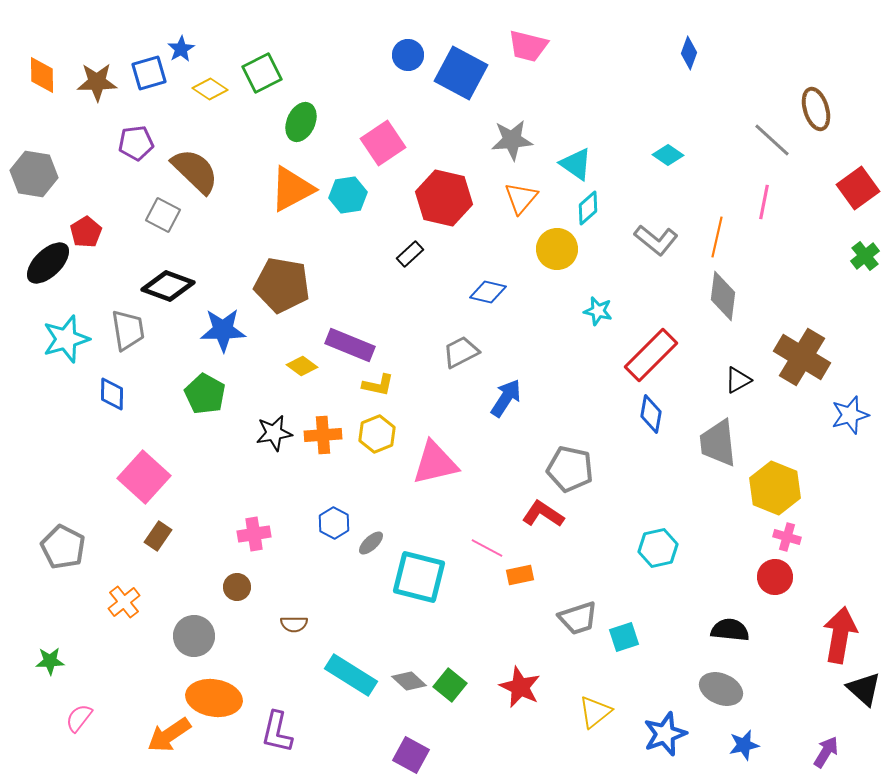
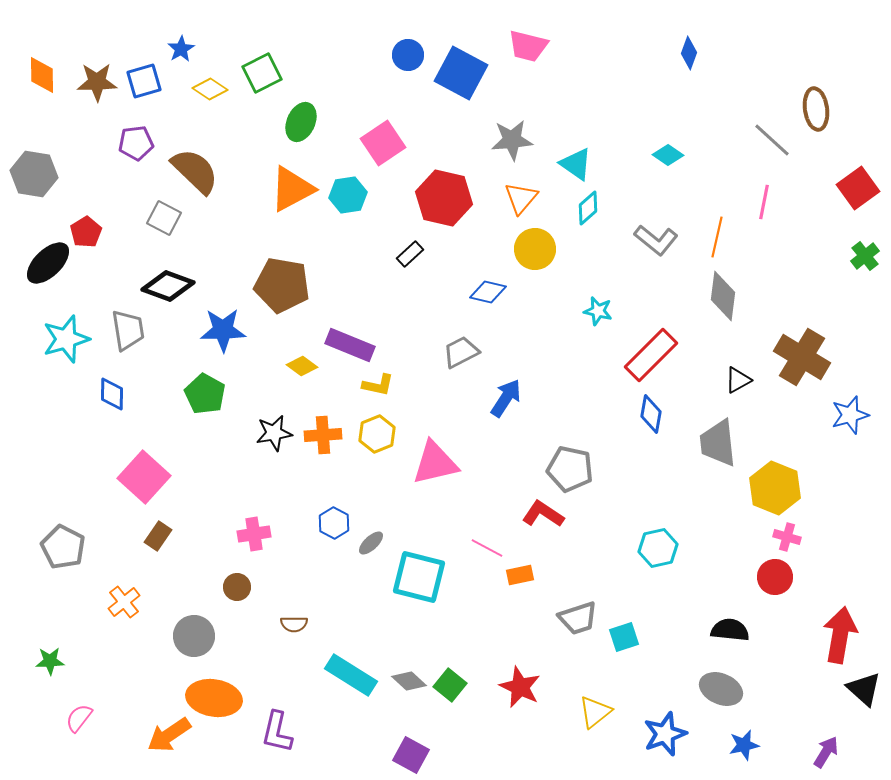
blue square at (149, 73): moved 5 px left, 8 px down
brown ellipse at (816, 109): rotated 9 degrees clockwise
gray square at (163, 215): moved 1 px right, 3 px down
yellow circle at (557, 249): moved 22 px left
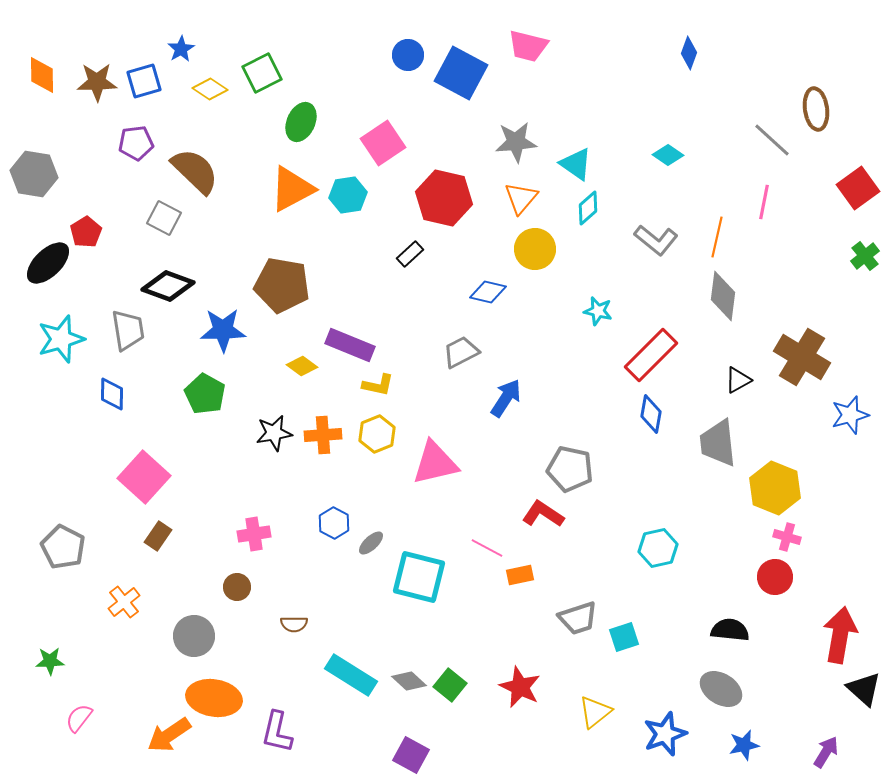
gray star at (512, 140): moved 4 px right, 2 px down
cyan star at (66, 339): moved 5 px left
gray ellipse at (721, 689): rotated 9 degrees clockwise
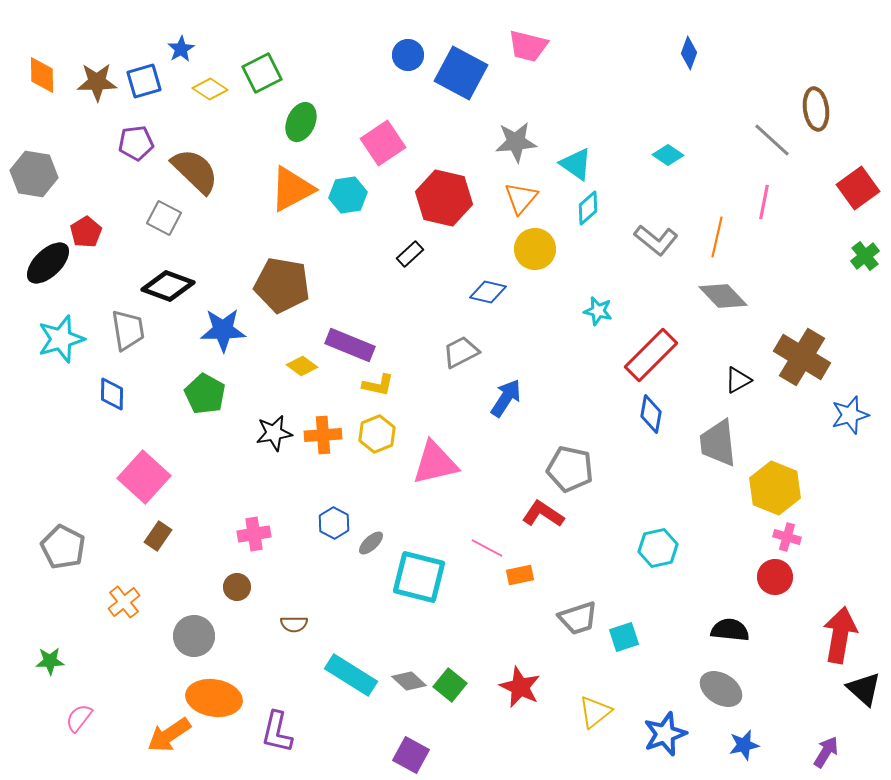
gray diamond at (723, 296): rotated 51 degrees counterclockwise
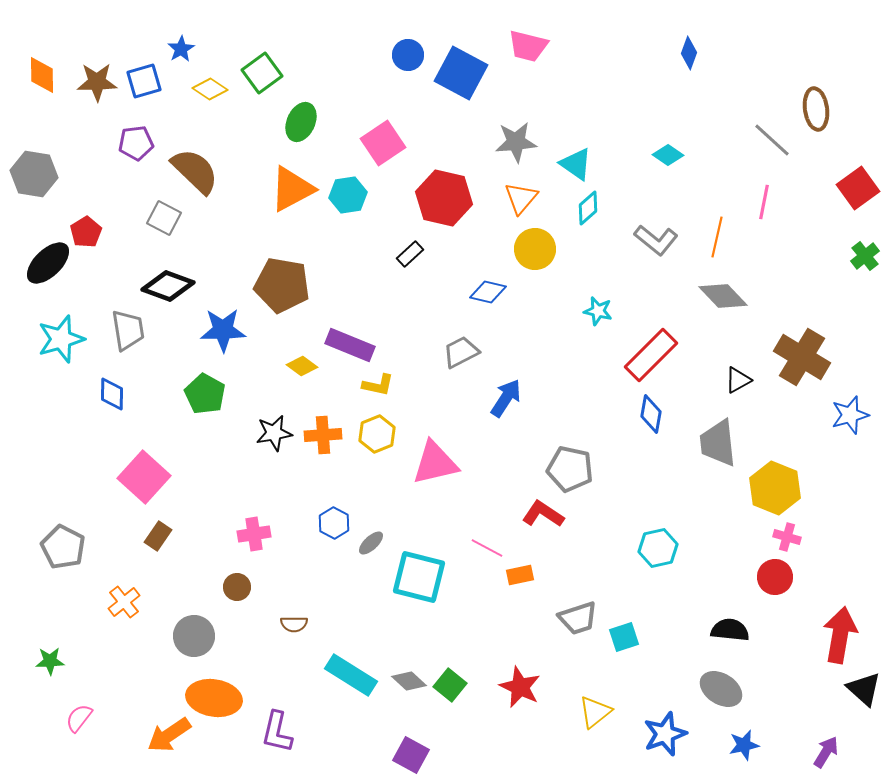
green square at (262, 73): rotated 9 degrees counterclockwise
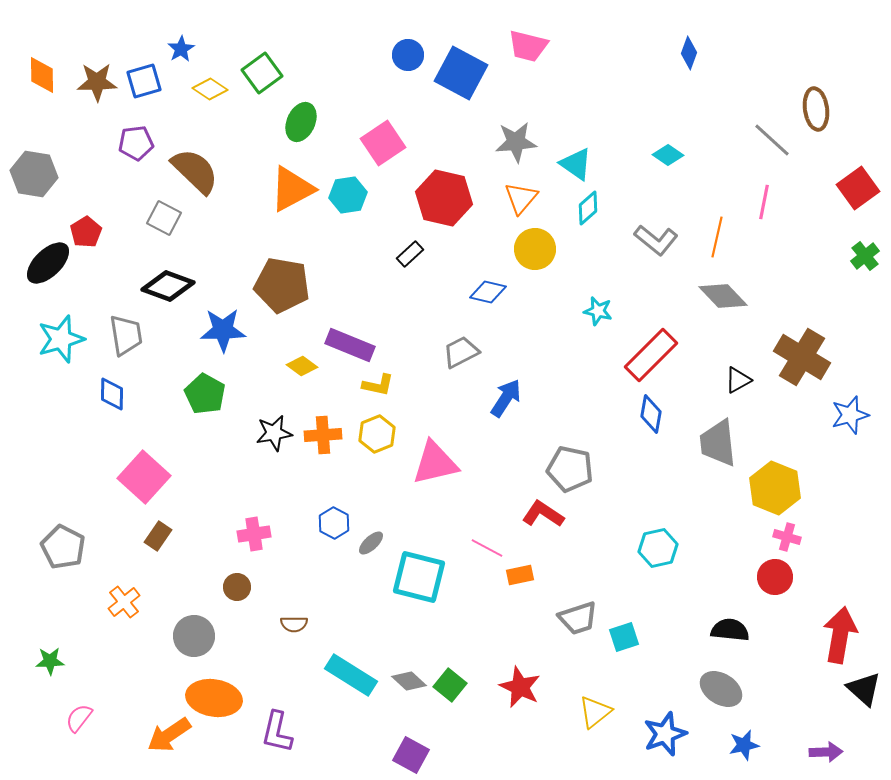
gray trapezoid at (128, 330): moved 2 px left, 5 px down
purple arrow at (826, 752): rotated 56 degrees clockwise
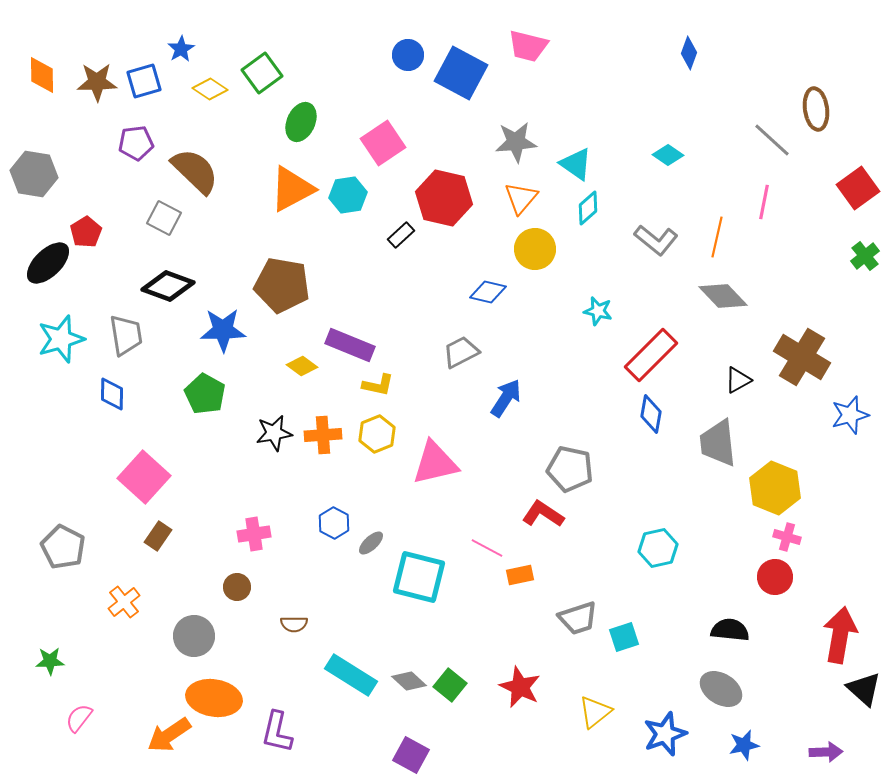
black rectangle at (410, 254): moved 9 px left, 19 px up
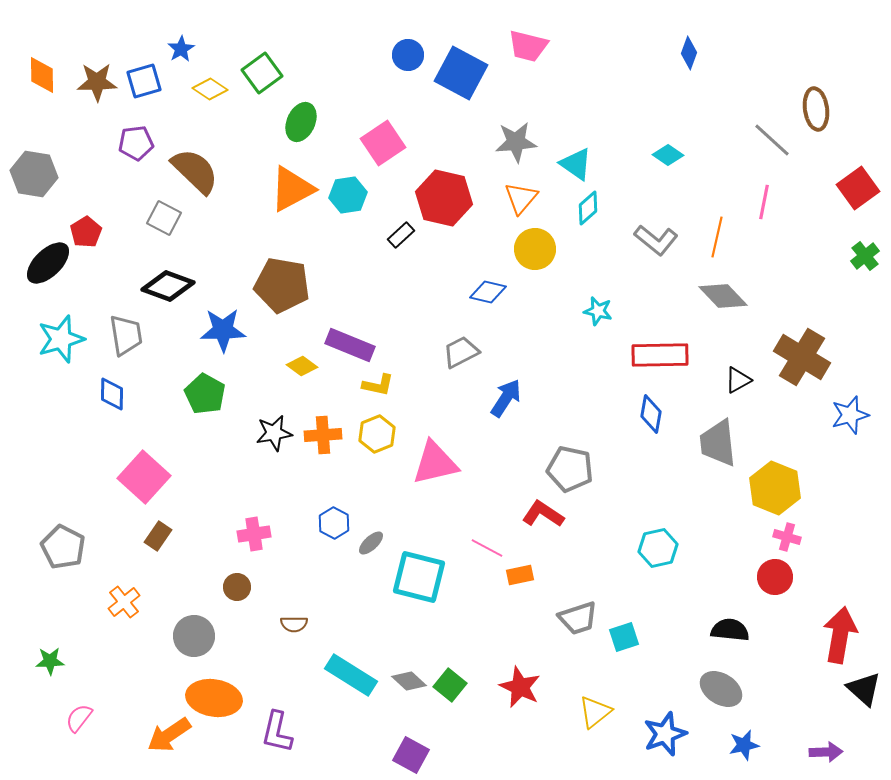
red rectangle at (651, 355): moved 9 px right; rotated 44 degrees clockwise
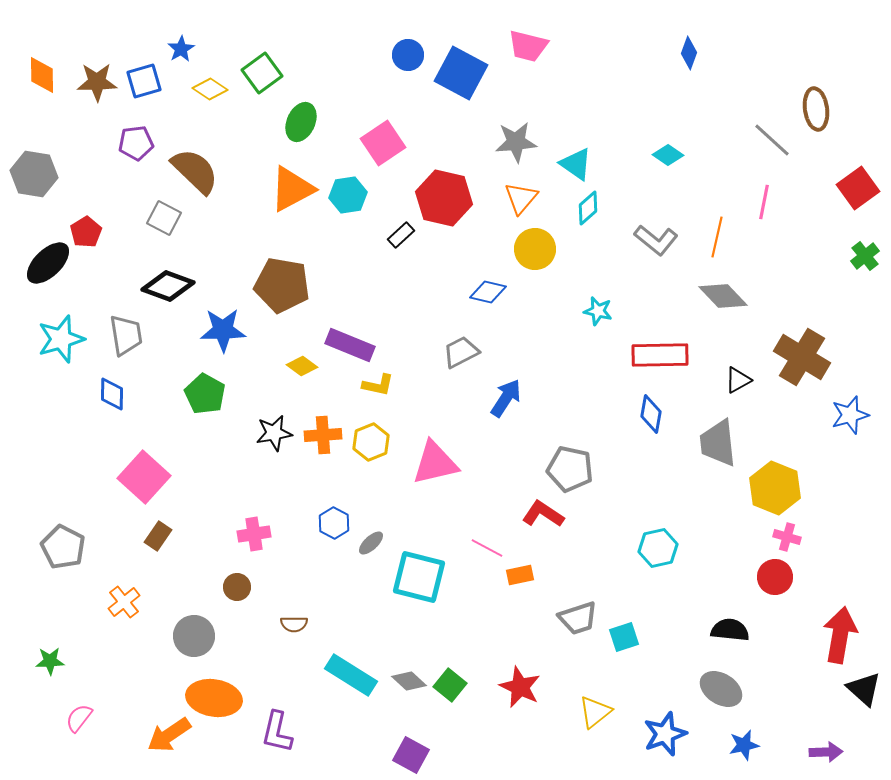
yellow hexagon at (377, 434): moved 6 px left, 8 px down
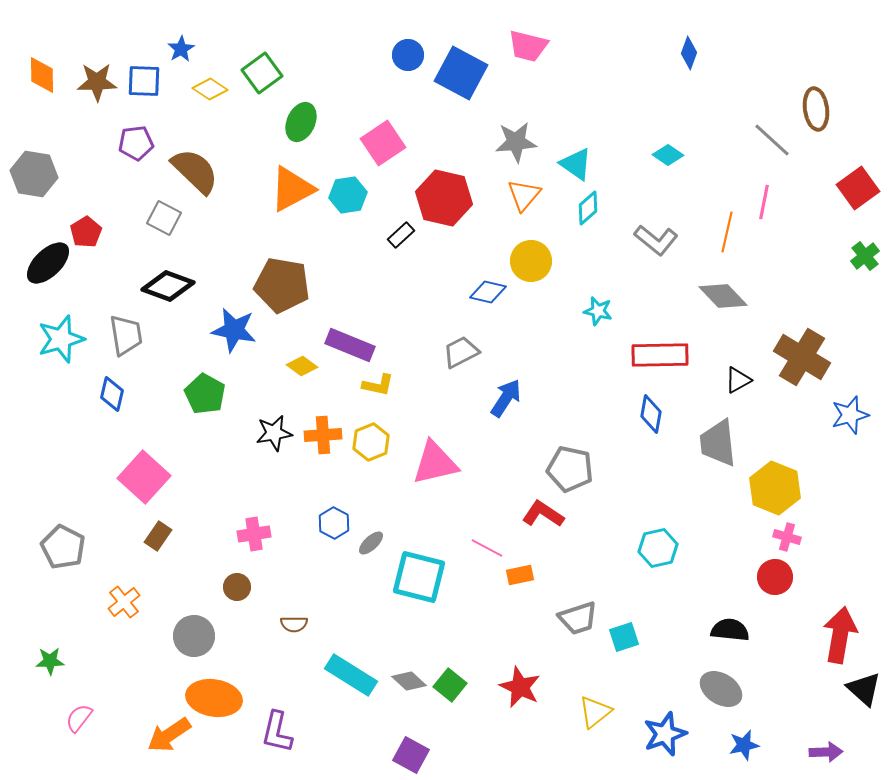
blue square at (144, 81): rotated 18 degrees clockwise
orange triangle at (521, 198): moved 3 px right, 3 px up
orange line at (717, 237): moved 10 px right, 5 px up
yellow circle at (535, 249): moved 4 px left, 12 px down
blue star at (223, 330): moved 11 px right; rotated 12 degrees clockwise
blue diamond at (112, 394): rotated 12 degrees clockwise
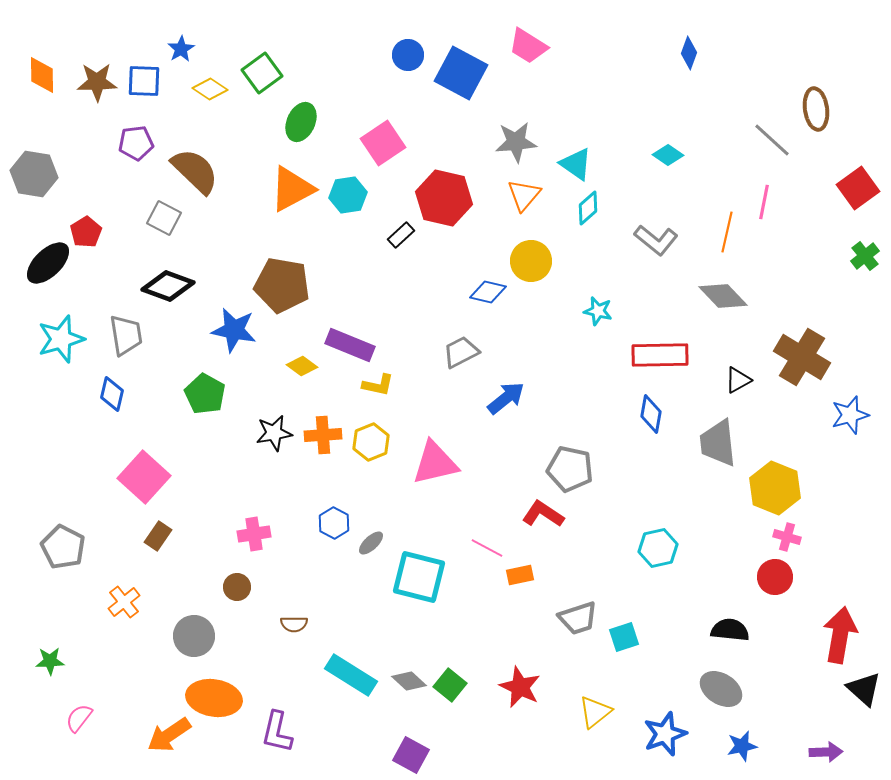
pink trapezoid at (528, 46): rotated 18 degrees clockwise
blue arrow at (506, 398): rotated 18 degrees clockwise
blue star at (744, 745): moved 2 px left, 1 px down
